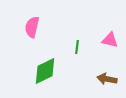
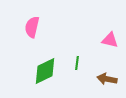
green line: moved 16 px down
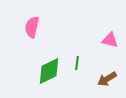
green diamond: moved 4 px right
brown arrow: rotated 42 degrees counterclockwise
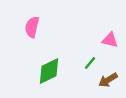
green line: moved 13 px right; rotated 32 degrees clockwise
brown arrow: moved 1 px right, 1 px down
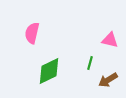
pink semicircle: moved 6 px down
green line: rotated 24 degrees counterclockwise
